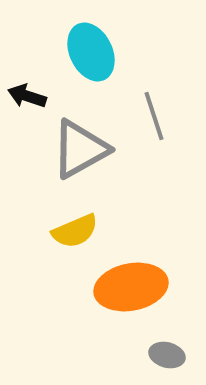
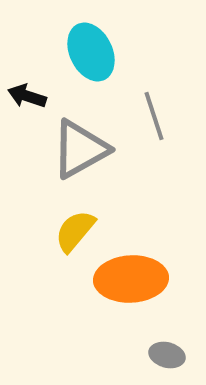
yellow semicircle: rotated 153 degrees clockwise
orange ellipse: moved 8 px up; rotated 8 degrees clockwise
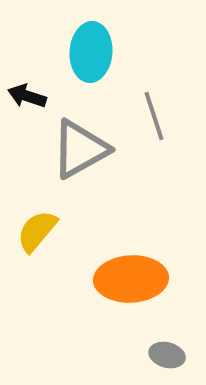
cyan ellipse: rotated 30 degrees clockwise
yellow semicircle: moved 38 px left
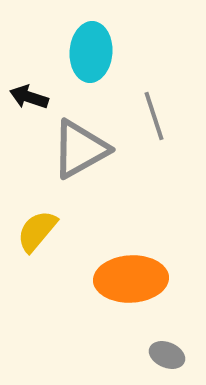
black arrow: moved 2 px right, 1 px down
gray ellipse: rotated 8 degrees clockwise
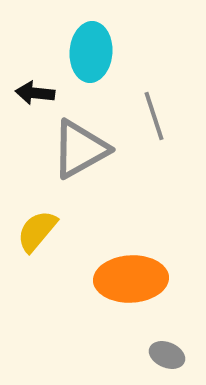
black arrow: moved 6 px right, 4 px up; rotated 12 degrees counterclockwise
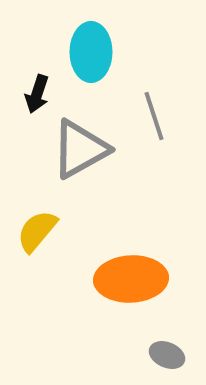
cyan ellipse: rotated 4 degrees counterclockwise
black arrow: moved 2 px right, 1 px down; rotated 78 degrees counterclockwise
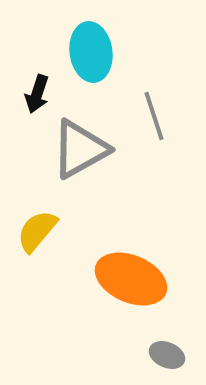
cyan ellipse: rotated 8 degrees counterclockwise
orange ellipse: rotated 26 degrees clockwise
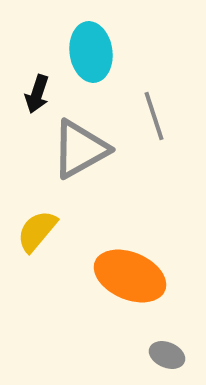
orange ellipse: moved 1 px left, 3 px up
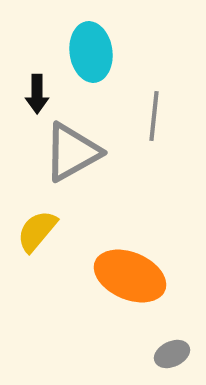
black arrow: rotated 18 degrees counterclockwise
gray line: rotated 24 degrees clockwise
gray triangle: moved 8 px left, 3 px down
gray ellipse: moved 5 px right, 1 px up; rotated 48 degrees counterclockwise
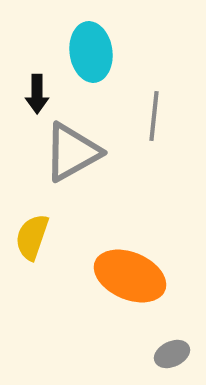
yellow semicircle: moved 5 px left, 6 px down; rotated 21 degrees counterclockwise
